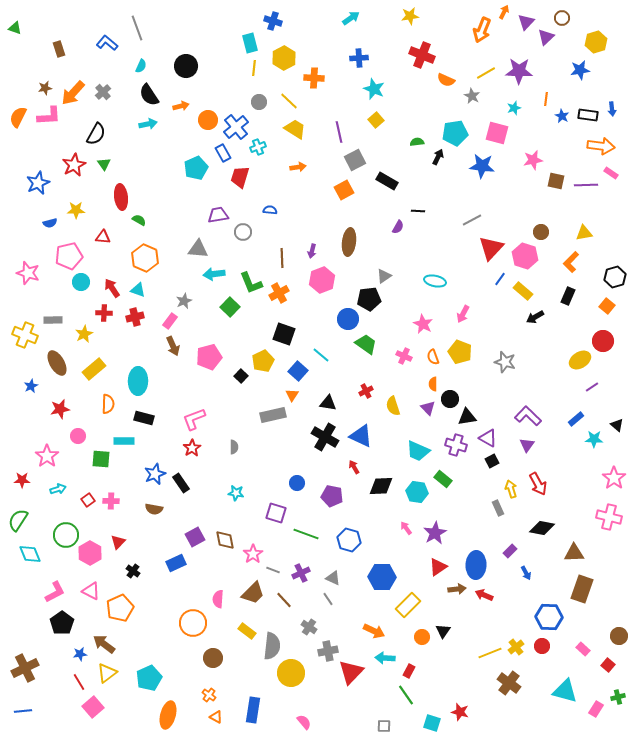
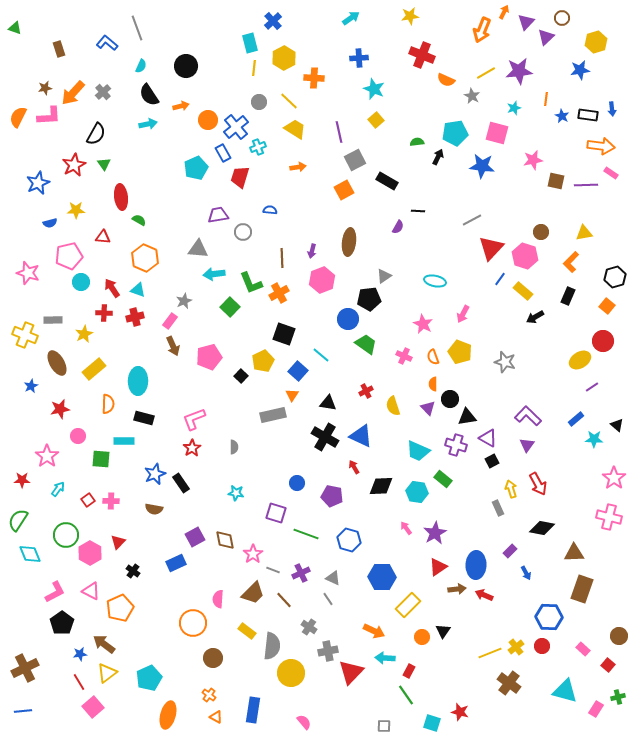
blue cross at (273, 21): rotated 30 degrees clockwise
purple star at (519, 71): rotated 8 degrees counterclockwise
cyan arrow at (58, 489): rotated 35 degrees counterclockwise
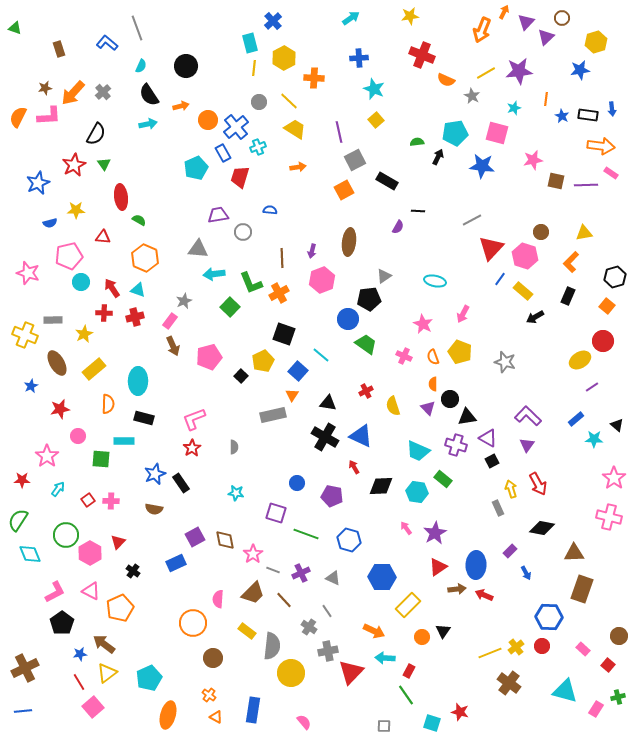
gray line at (328, 599): moved 1 px left, 12 px down
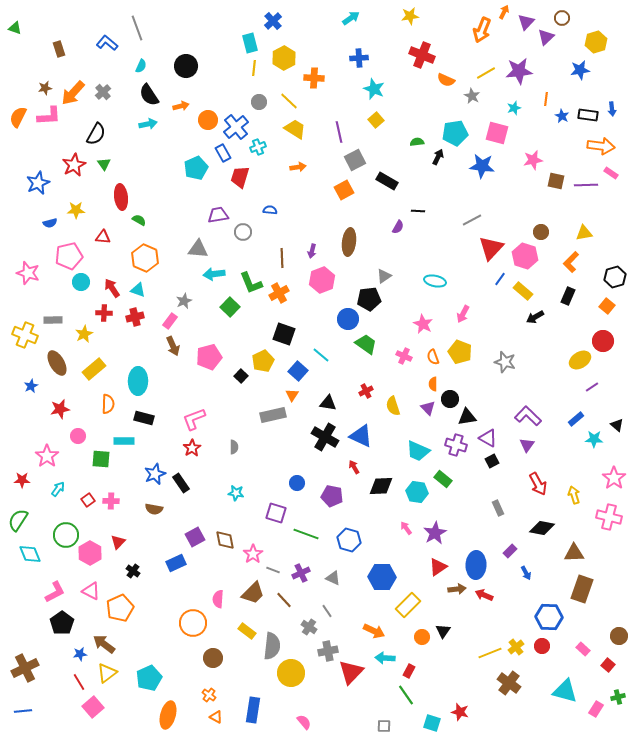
yellow arrow at (511, 489): moved 63 px right, 6 px down
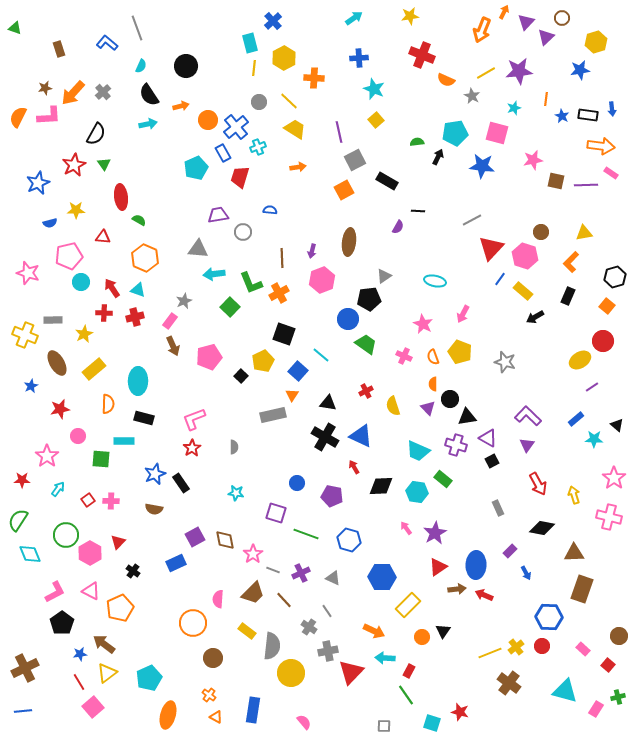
cyan arrow at (351, 18): moved 3 px right
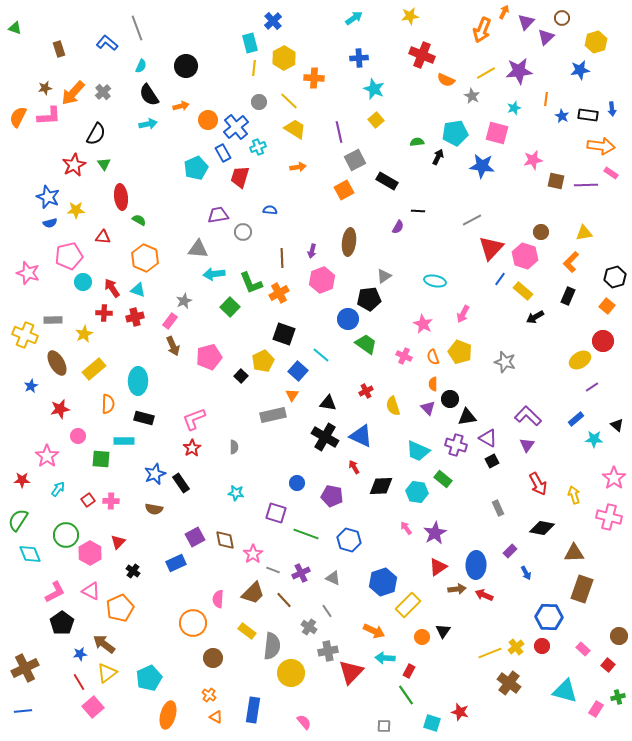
blue star at (38, 183): moved 10 px right, 14 px down; rotated 25 degrees counterclockwise
cyan circle at (81, 282): moved 2 px right
blue hexagon at (382, 577): moved 1 px right, 5 px down; rotated 20 degrees counterclockwise
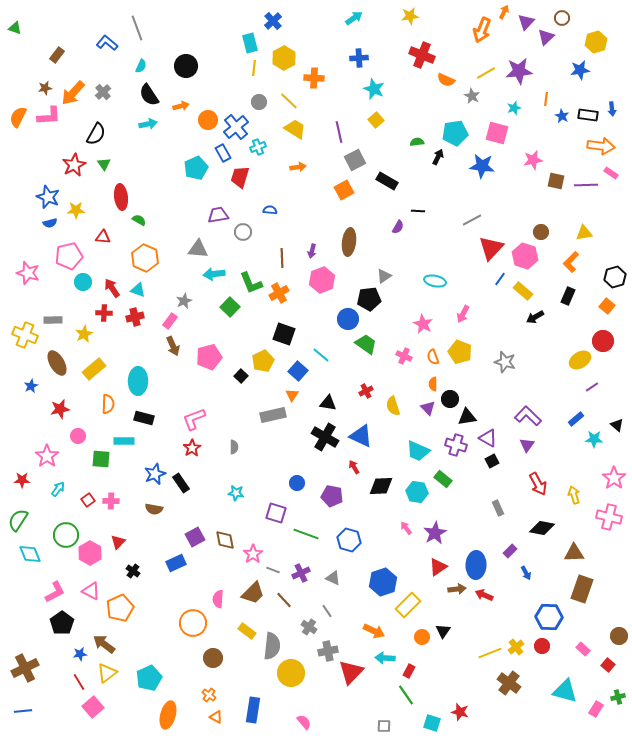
brown rectangle at (59, 49): moved 2 px left, 6 px down; rotated 56 degrees clockwise
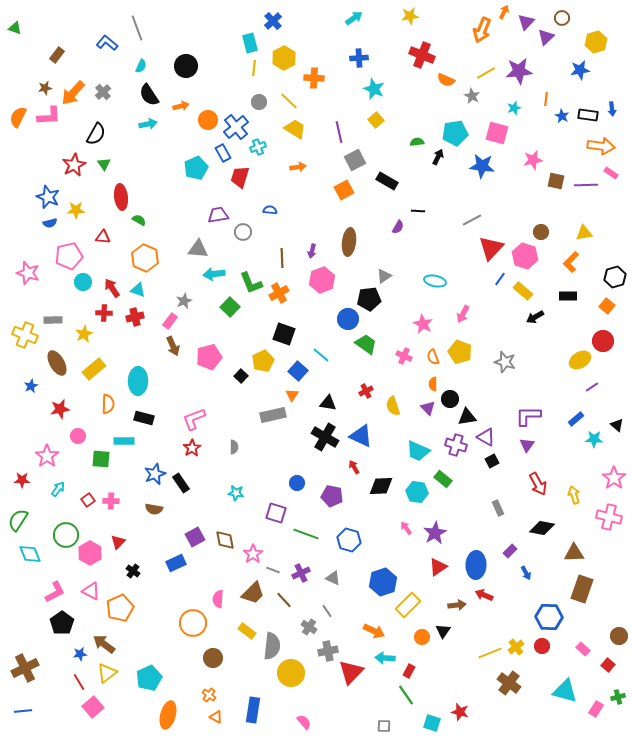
black rectangle at (568, 296): rotated 66 degrees clockwise
purple L-shape at (528, 416): rotated 44 degrees counterclockwise
purple triangle at (488, 438): moved 2 px left, 1 px up
brown arrow at (457, 589): moved 16 px down
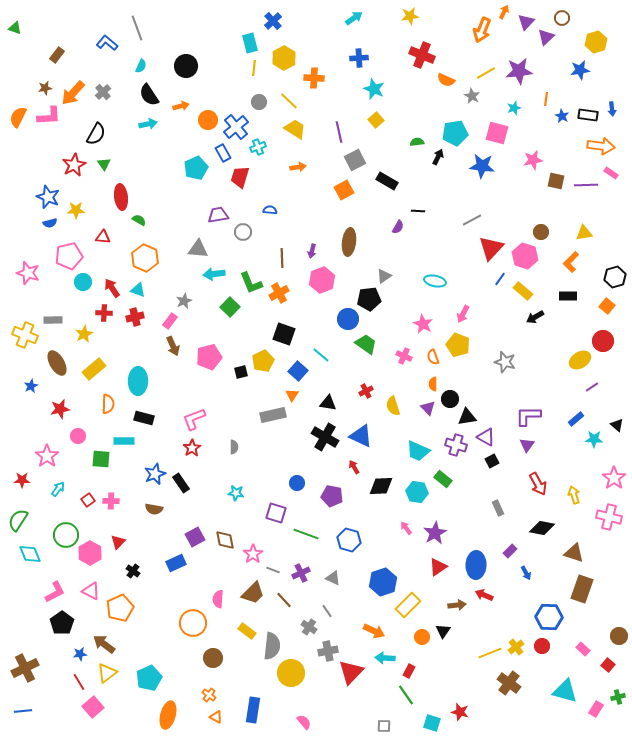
yellow pentagon at (460, 352): moved 2 px left, 7 px up
black square at (241, 376): moved 4 px up; rotated 32 degrees clockwise
brown triangle at (574, 553): rotated 20 degrees clockwise
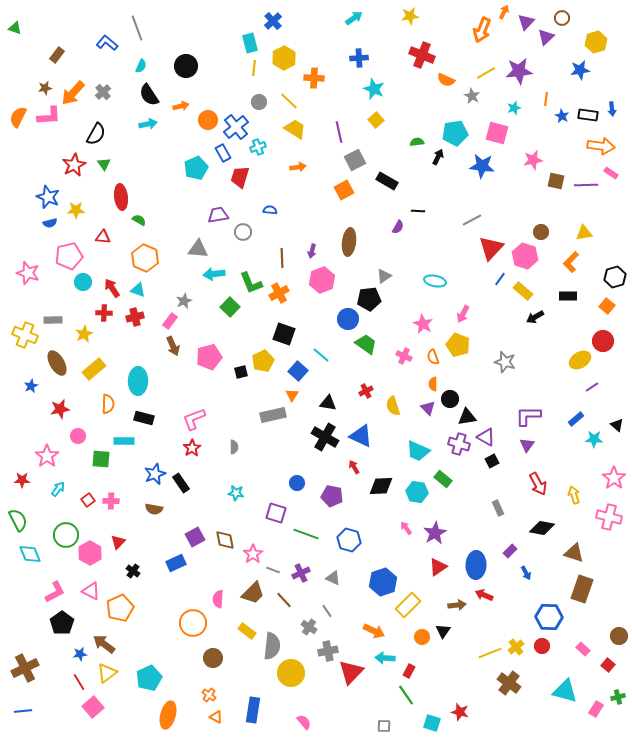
purple cross at (456, 445): moved 3 px right, 1 px up
green semicircle at (18, 520): rotated 120 degrees clockwise
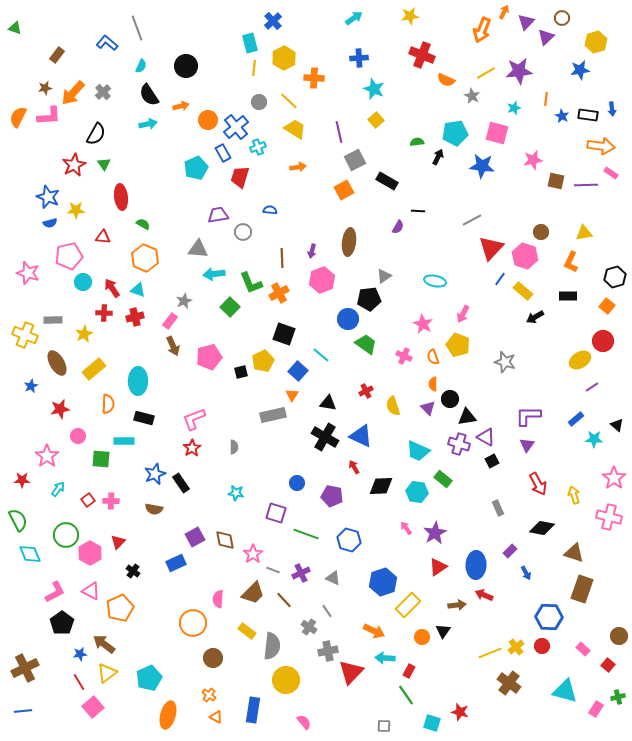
green semicircle at (139, 220): moved 4 px right, 4 px down
orange L-shape at (571, 262): rotated 20 degrees counterclockwise
yellow circle at (291, 673): moved 5 px left, 7 px down
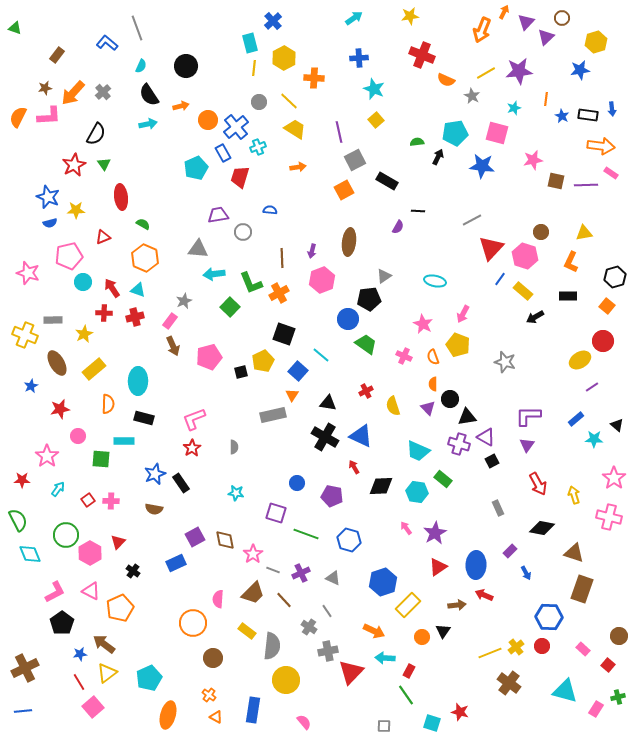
red triangle at (103, 237): rotated 28 degrees counterclockwise
